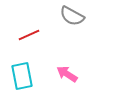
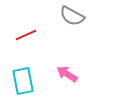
red line: moved 3 px left
cyan rectangle: moved 1 px right, 5 px down
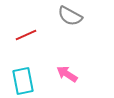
gray semicircle: moved 2 px left
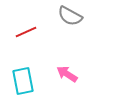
red line: moved 3 px up
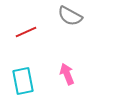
pink arrow: rotated 35 degrees clockwise
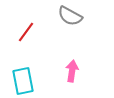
red line: rotated 30 degrees counterclockwise
pink arrow: moved 5 px right, 3 px up; rotated 30 degrees clockwise
